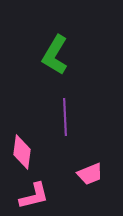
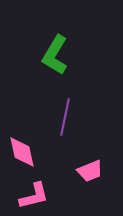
purple line: rotated 15 degrees clockwise
pink diamond: rotated 20 degrees counterclockwise
pink trapezoid: moved 3 px up
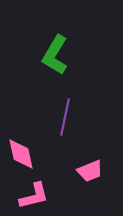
pink diamond: moved 1 px left, 2 px down
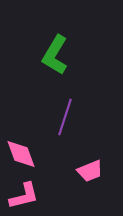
purple line: rotated 6 degrees clockwise
pink diamond: rotated 8 degrees counterclockwise
pink L-shape: moved 10 px left
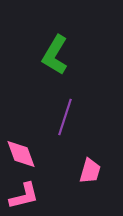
pink trapezoid: rotated 52 degrees counterclockwise
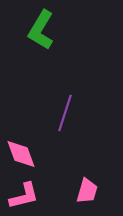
green L-shape: moved 14 px left, 25 px up
purple line: moved 4 px up
pink trapezoid: moved 3 px left, 20 px down
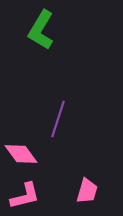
purple line: moved 7 px left, 6 px down
pink diamond: rotated 16 degrees counterclockwise
pink L-shape: moved 1 px right
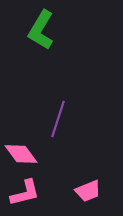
pink trapezoid: moved 1 px right; rotated 52 degrees clockwise
pink L-shape: moved 3 px up
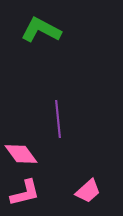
green L-shape: rotated 87 degrees clockwise
purple line: rotated 24 degrees counterclockwise
pink trapezoid: rotated 20 degrees counterclockwise
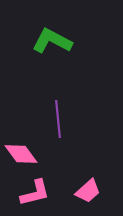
green L-shape: moved 11 px right, 11 px down
pink L-shape: moved 10 px right
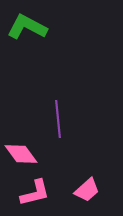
green L-shape: moved 25 px left, 14 px up
pink trapezoid: moved 1 px left, 1 px up
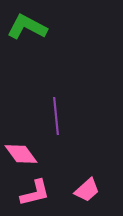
purple line: moved 2 px left, 3 px up
